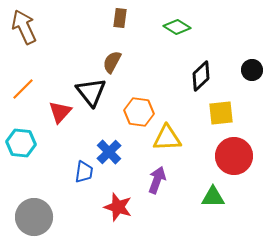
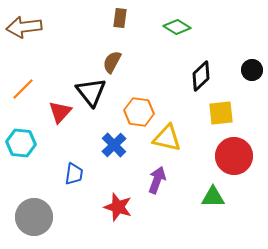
brown arrow: rotated 72 degrees counterclockwise
yellow triangle: rotated 16 degrees clockwise
blue cross: moved 5 px right, 7 px up
blue trapezoid: moved 10 px left, 2 px down
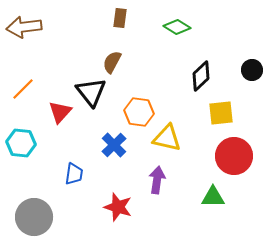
purple arrow: rotated 12 degrees counterclockwise
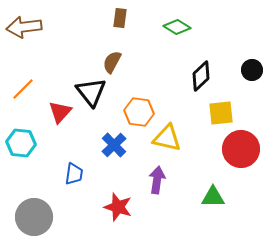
red circle: moved 7 px right, 7 px up
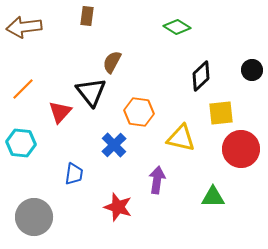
brown rectangle: moved 33 px left, 2 px up
yellow triangle: moved 14 px right
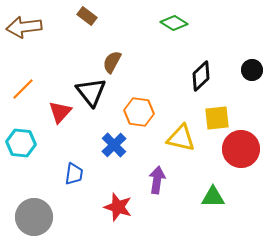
brown rectangle: rotated 60 degrees counterclockwise
green diamond: moved 3 px left, 4 px up
yellow square: moved 4 px left, 5 px down
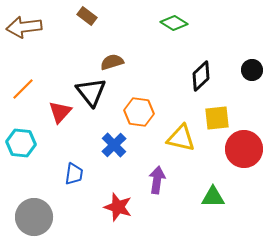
brown semicircle: rotated 45 degrees clockwise
red circle: moved 3 px right
